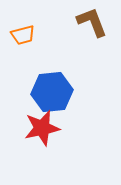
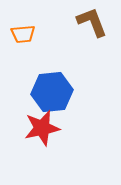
orange trapezoid: moved 1 px up; rotated 10 degrees clockwise
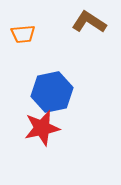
brown L-shape: moved 3 px left; rotated 36 degrees counterclockwise
blue hexagon: rotated 6 degrees counterclockwise
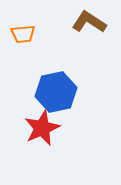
blue hexagon: moved 4 px right
red star: rotated 12 degrees counterclockwise
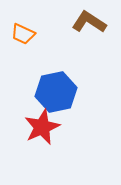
orange trapezoid: rotated 30 degrees clockwise
red star: moved 1 px up
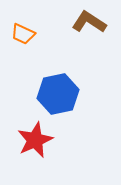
blue hexagon: moved 2 px right, 2 px down
red star: moved 7 px left, 13 px down
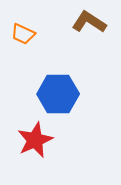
blue hexagon: rotated 12 degrees clockwise
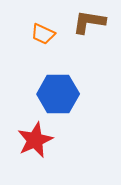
brown L-shape: rotated 24 degrees counterclockwise
orange trapezoid: moved 20 px right
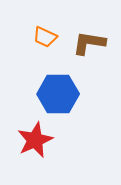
brown L-shape: moved 21 px down
orange trapezoid: moved 2 px right, 3 px down
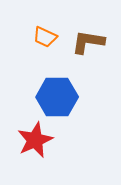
brown L-shape: moved 1 px left, 1 px up
blue hexagon: moved 1 px left, 3 px down
